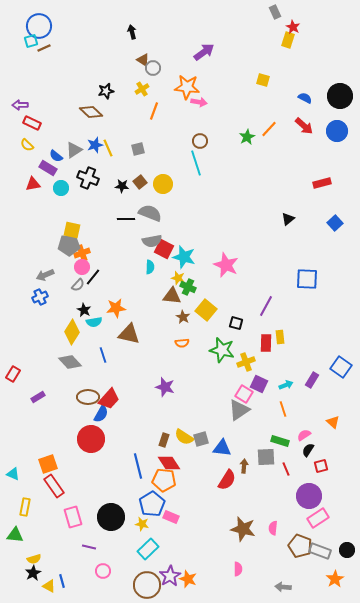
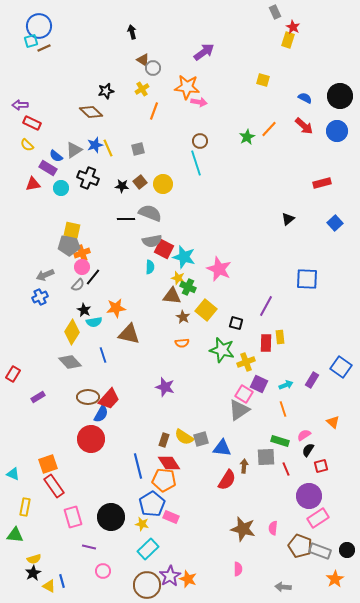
pink star at (226, 265): moved 7 px left, 4 px down
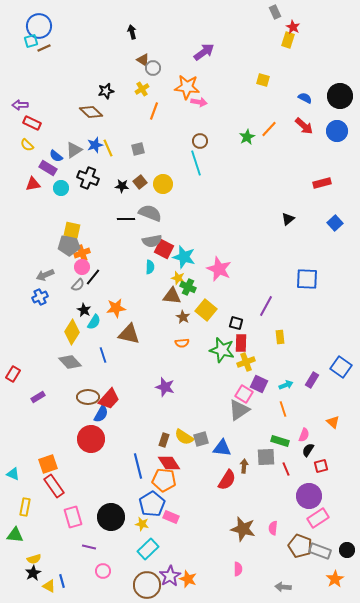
cyan semicircle at (94, 322): rotated 49 degrees counterclockwise
red rectangle at (266, 343): moved 25 px left
pink semicircle at (304, 435): rotated 144 degrees clockwise
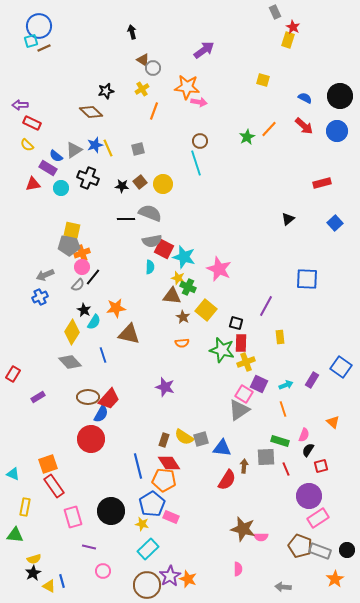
purple arrow at (204, 52): moved 2 px up
black circle at (111, 517): moved 6 px up
pink semicircle at (273, 528): moved 12 px left, 9 px down; rotated 96 degrees counterclockwise
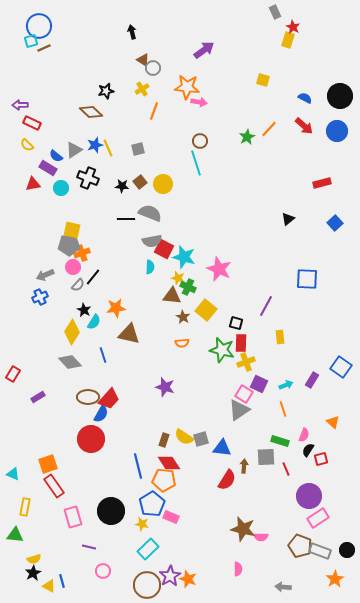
pink circle at (82, 267): moved 9 px left
red square at (321, 466): moved 7 px up
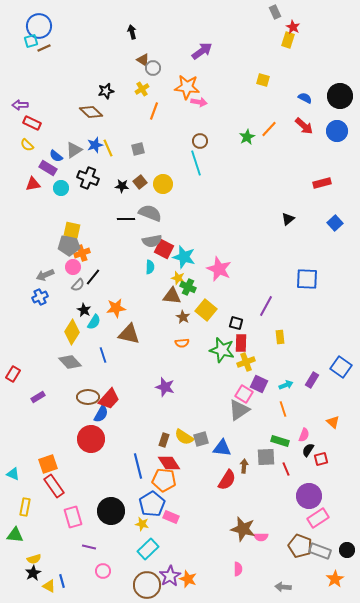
purple arrow at (204, 50): moved 2 px left, 1 px down
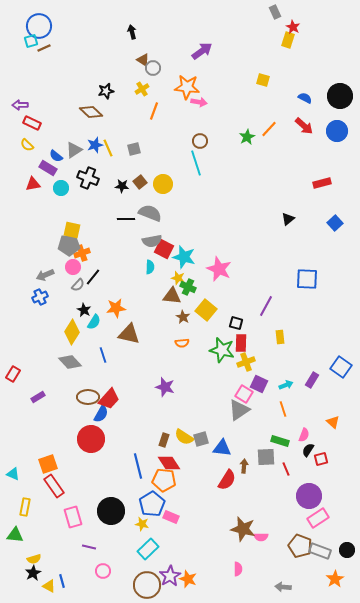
gray square at (138, 149): moved 4 px left
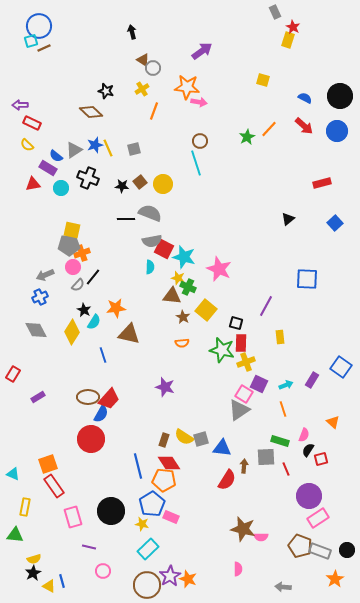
black star at (106, 91): rotated 28 degrees clockwise
gray diamond at (70, 362): moved 34 px left, 32 px up; rotated 15 degrees clockwise
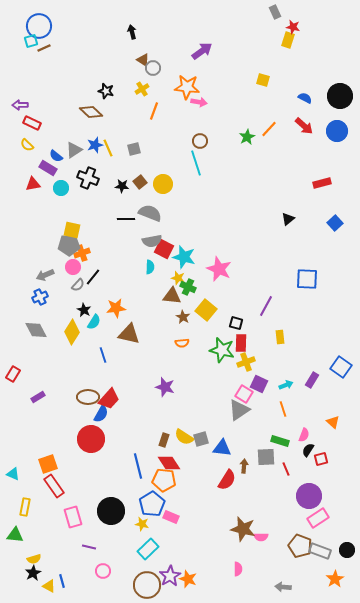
red star at (293, 27): rotated 16 degrees counterclockwise
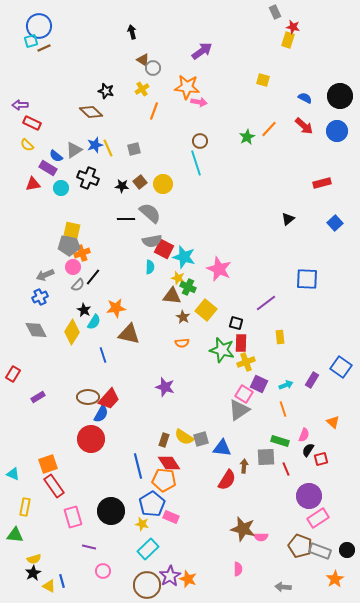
gray semicircle at (150, 213): rotated 20 degrees clockwise
purple line at (266, 306): moved 3 px up; rotated 25 degrees clockwise
